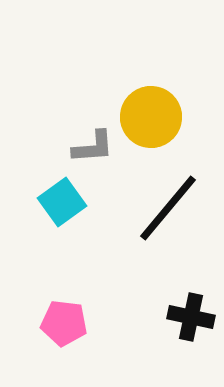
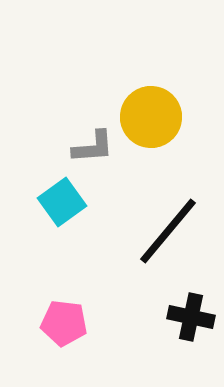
black line: moved 23 px down
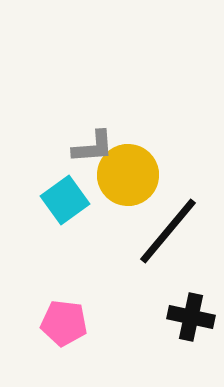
yellow circle: moved 23 px left, 58 px down
cyan square: moved 3 px right, 2 px up
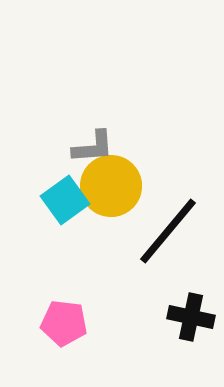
yellow circle: moved 17 px left, 11 px down
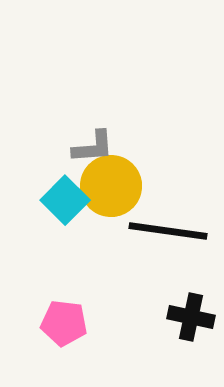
cyan square: rotated 9 degrees counterclockwise
black line: rotated 58 degrees clockwise
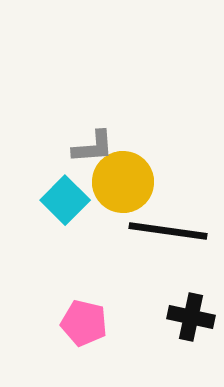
yellow circle: moved 12 px right, 4 px up
pink pentagon: moved 20 px right; rotated 6 degrees clockwise
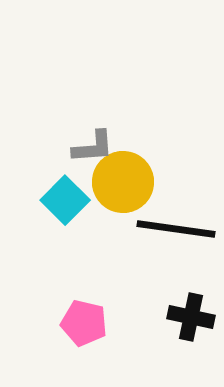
black line: moved 8 px right, 2 px up
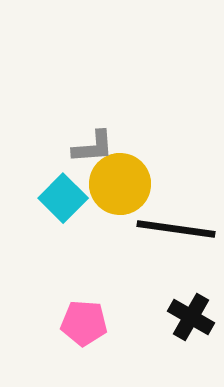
yellow circle: moved 3 px left, 2 px down
cyan square: moved 2 px left, 2 px up
black cross: rotated 18 degrees clockwise
pink pentagon: rotated 9 degrees counterclockwise
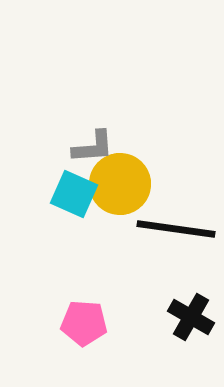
cyan square: moved 11 px right, 4 px up; rotated 21 degrees counterclockwise
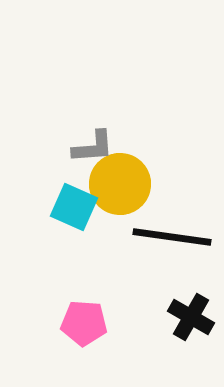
cyan square: moved 13 px down
black line: moved 4 px left, 8 px down
